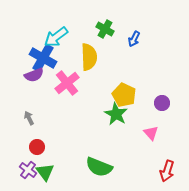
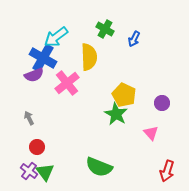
purple cross: moved 1 px right, 1 px down
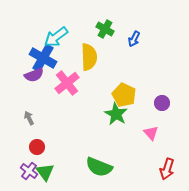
red arrow: moved 2 px up
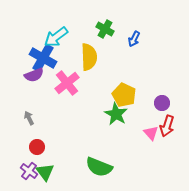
red arrow: moved 43 px up
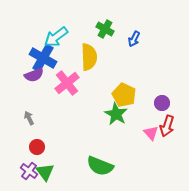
green semicircle: moved 1 px right, 1 px up
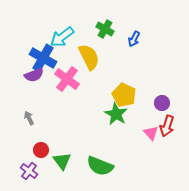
cyan arrow: moved 6 px right
yellow semicircle: rotated 24 degrees counterclockwise
pink cross: moved 4 px up; rotated 15 degrees counterclockwise
red circle: moved 4 px right, 3 px down
green triangle: moved 17 px right, 11 px up
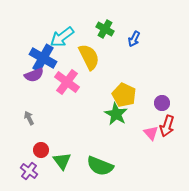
pink cross: moved 3 px down
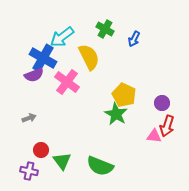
gray arrow: rotated 96 degrees clockwise
pink triangle: moved 3 px right, 3 px down; rotated 42 degrees counterclockwise
purple cross: rotated 24 degrees counterclockwise
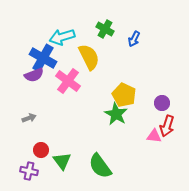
cyan arrow: rotated 20 degrees clockwise
pink cross: moved 1 px right, 1 px up
green semicircle: rotated 32 degrees clockwise
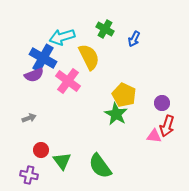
purple cross: moved 4 px down
